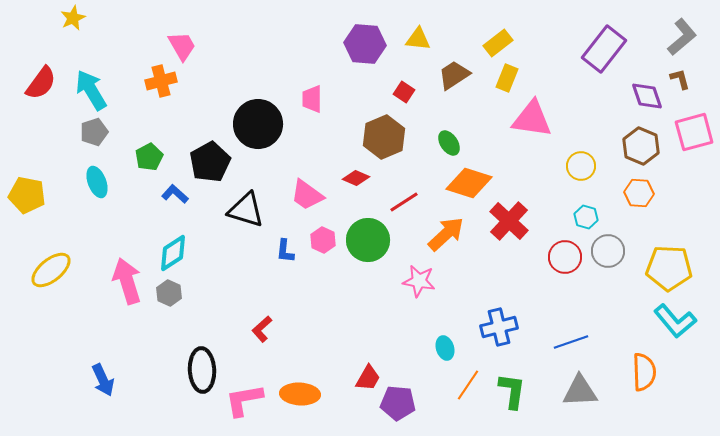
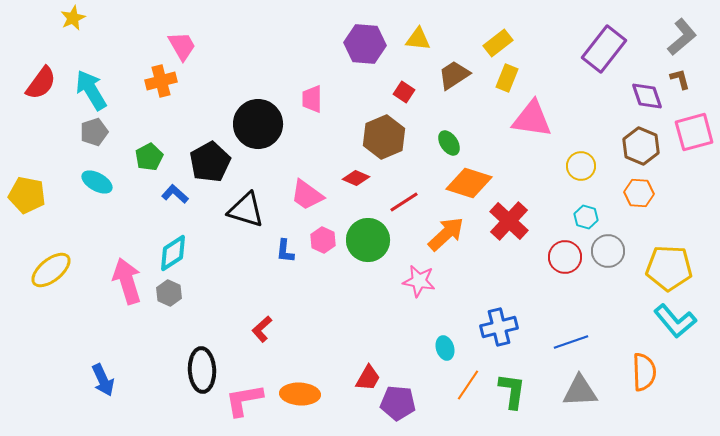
cyan ellipse at (97, 182): rotated 40 degrees counterclockwise
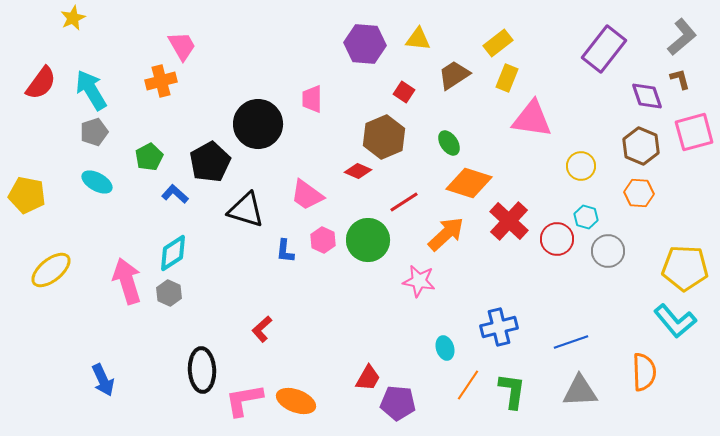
red diamond at (356, 178): moved 2 px right, 7 px up
red circle at (565, 257): moved 8 px left, 18 px up
yellow pentagon at (669, 268): moved 16 px right
orange ellipse at (300, 394): moved 4 px left, 7 px down; rotated 18 degrees clockwise
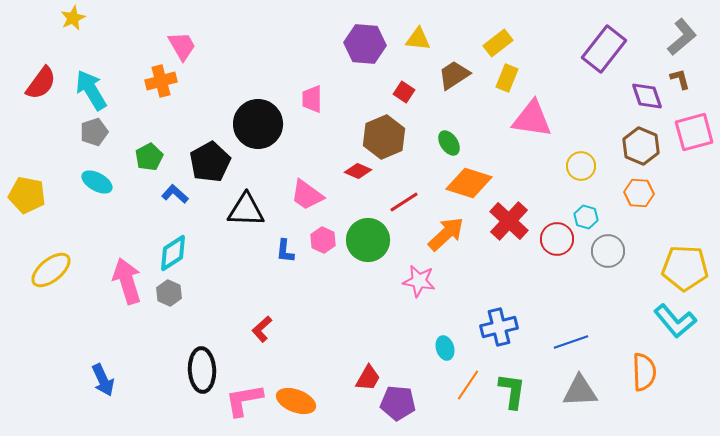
black triangle at (246, 210): rotated 15 degrees counterclockwise
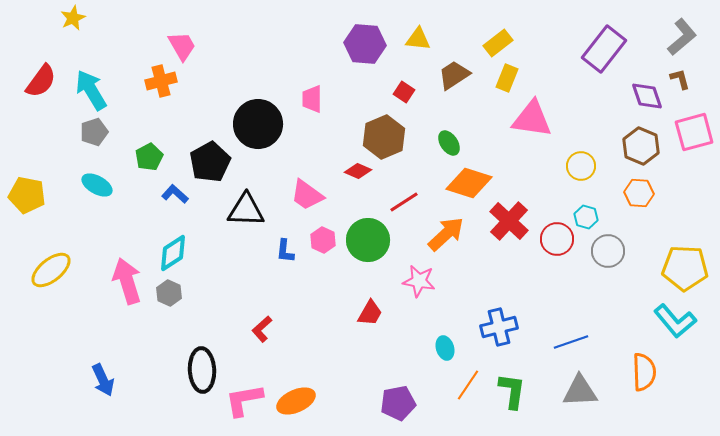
red semicircle at (41, 83): moved 2 px up
cyan ellipse at (97, 182): moved 3 px down
red trapezoid at (368, 378): moved 2 px right, 65 px up
orange ellipse at (296, 401): rotated 45 degrees counterclockwise
purple pentagon at (398, 403): rotated 16 degrees counterclockwise
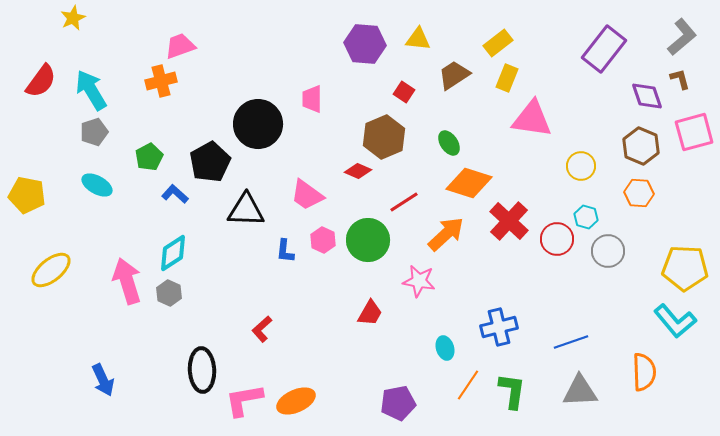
pink trapezoid at (182, 46): moved 2 px left; rotated 80 degrees counterclockwise
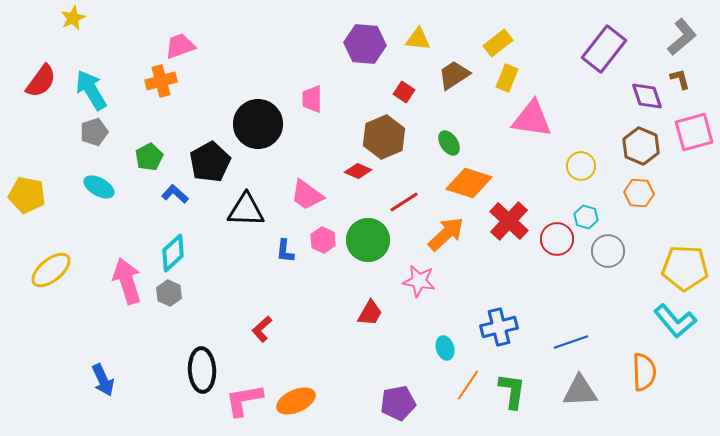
cyan ellipse at (97, 185): moved 2 px right, 2 px down
cyan diamond at (173, 253): rotated 9 degrees counterclockwise
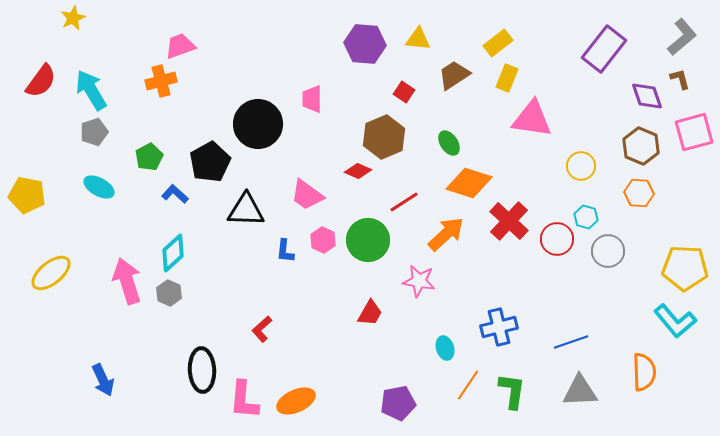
yellow ellipse at (51, 270): moved 3 px down
pink L-shape at (244, 400): rotated 75 degrees counterclockwise
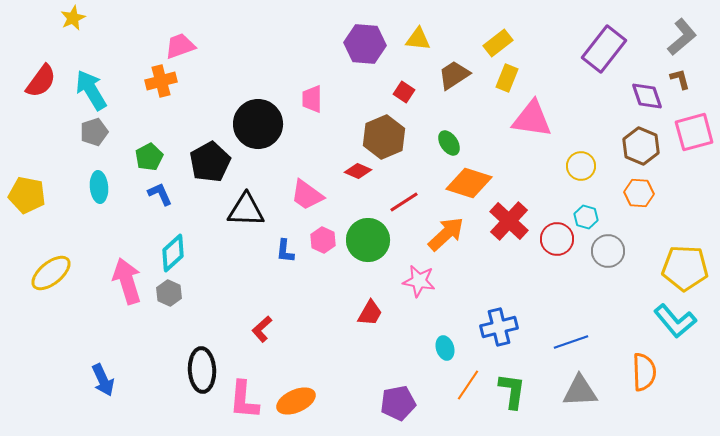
cyan ellipse at (99, 187): rotated 56 degrees clockwise
blue L-shape at (175, 194): moved 15 px left; rotated 24 degrees clockwise
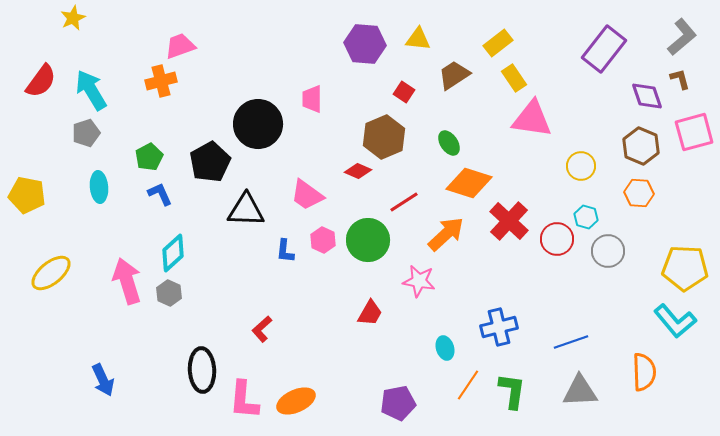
yellow rectangle at (507, 78): moved 7 px right; rotated 56 degrees counterclockwise
gray pentagon at (94, 132): moved 8 px left, 1 px down
